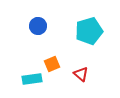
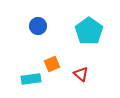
cyan pentagon: rotated 20 degrees counterclockwise
cyan rectangle: moved 1 px left
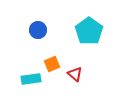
blue circle: moved 4 px down
red triangle: moved 6 px left
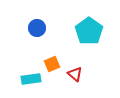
blue circle: moved 1 px left, 2 px up
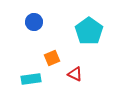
blue circle: moved 3 px left, 6 px up
orange square: moved 6 px up
red triangle: rotated 14 degrees counterclockwise
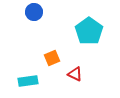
blue circle: moved 10 px up
cyan rectangle: moved 3 px left, 2 px down
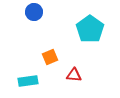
cyan pentagon: moved 1 px right, 2 px up
orange square: moved 2 px left, 1 px up
red triangle: moved 1 px left, 1 px down; rotated 21 degrees counterclockwise
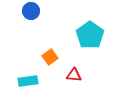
blue circle: moved 3 px left, 1 px up
cyan pentagon: moved 6 px down
orange square: rotated 14 degrees counterclockwise
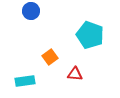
cyan pentagon: rotated 16 degrees counterclockwise
red triangle: moved 1 px right, 1 px up
cyan rectangle: moved 3 px left
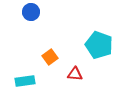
blue circle: moved 1 px down
cyan pentagon: moved 9 px right, 10 px down
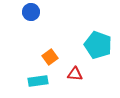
cyan pentagon: moved 1 px left
cyan rectangle: moved 13 px right
